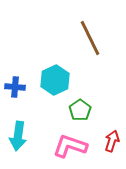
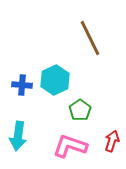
blue cross: moved 7 px right, 2 px up
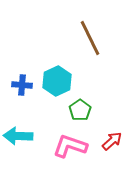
cyan hexagon: moved 2 px right, 1 px down
cyan arrow: rotated 84 degrees clockwise
red arrow: rotated 30 degrees clockwise
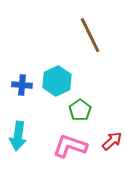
brown line: moved 3 px up
cyan arrow: rotated 84 degrees counterclockwise
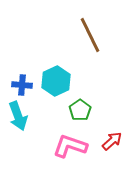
cyan hexagon: moved 1 px left
cyan arrow: moved 20 px up; rotated 28 degrees counterclockwise
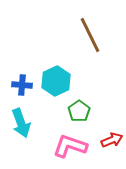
green pentagon: moved 1 px left, 1 px down
cyan arrow: moved 3 px right, 7 px down
red arrow: moved 1 px up; rotated 20 degrees clockwise
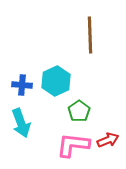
brown line: rotated 24 degrees clockwise
red arrow: moved 4 px left
pink L-shape: moved 3 px right, 1 px up; rotated 12 degrees counterclockwise
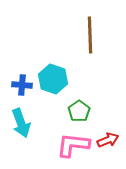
cyan hexagon: moved 3 px left, 2 px up; rotated 16 degrees counterclockwise
